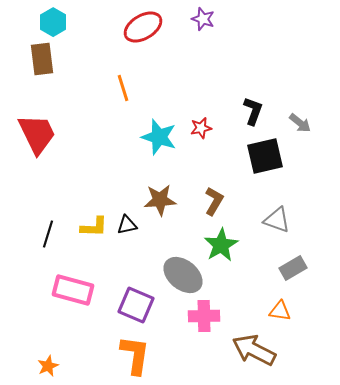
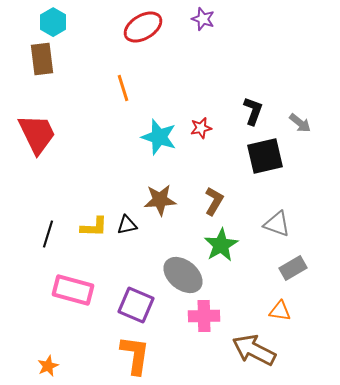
gray triangle: moved 4 px down
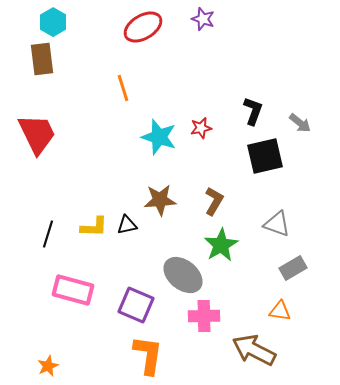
orange L-shape: moved 13 px right
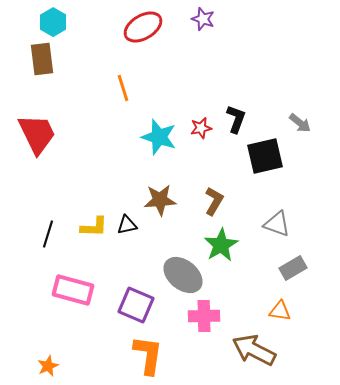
black L-shape: moved 17 px left, 8 px down
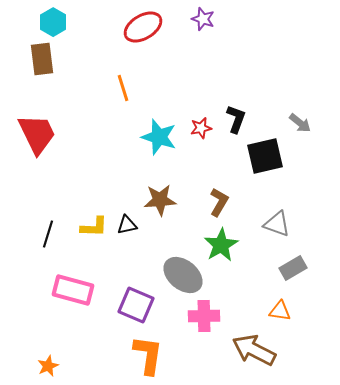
brown L-shape: moved 5 px right, 1 px down
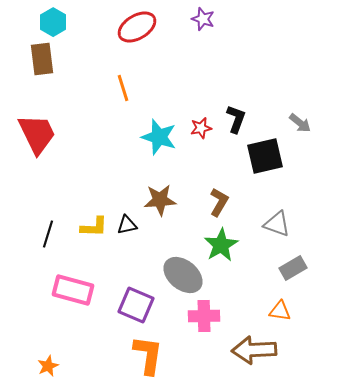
red ellipse: moved 6 px left
brown arrow: rotated 30 degrees counterclockwise
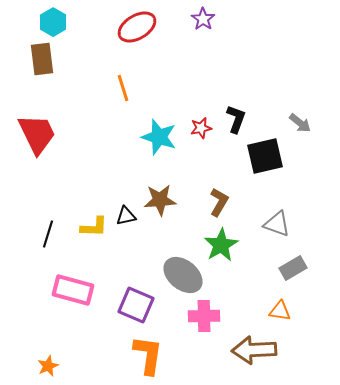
purple star: rotated 15 degrees clockwise
black triangle: moved 1 px left, 9 px up
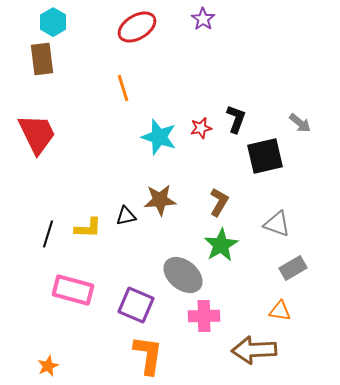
yellow L-shape: moved 6 px left, 1 px down
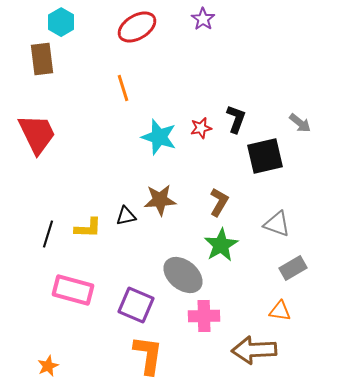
cyan hexagon: moved 8 px right
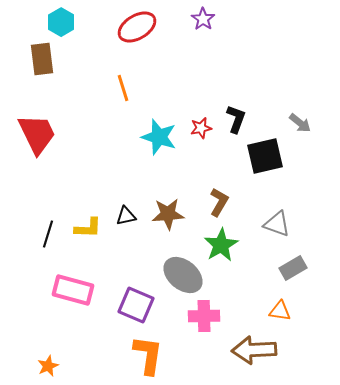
brown star: moved 8 px right, 14 px down
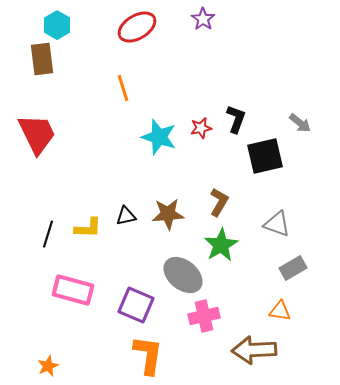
cyan hexagon: moved 4 px left, 3 px down
pink cross: rotated 12 degrees counterclockwise
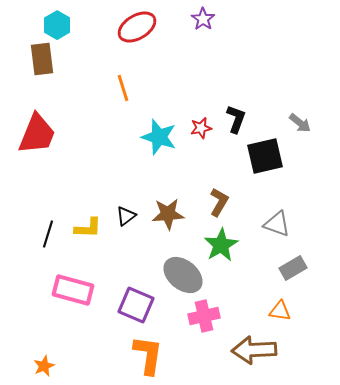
red trapezoid: rotated 48 degrees clockwise
black triangle: rotated 25 degrees counterclockwise
orange star: moved 4 px left
